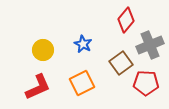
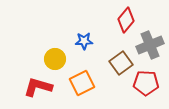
blue star: moved 1 px right, 3 px up; rotated 30 degrees counterclockwise
yellow circle: moved 12 px right, 9 px down
red L-shape: rotated 140 degrees counterclockwise
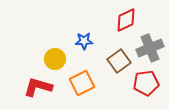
red diamond: rotated 25 degrees clockwise
gray cross: moved 3 px down
brown square: moved 2 px left, 2 px up
red pentagon: rotated 10 degrees counterclockwise
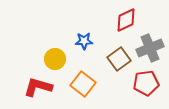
brown square: moved 2 px up
orange square: moved 1 px right, 1 px down; rotated 25 degrees counterclockwise
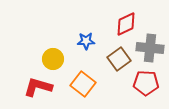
red diamond: moved 4 px down
blue star: moved 2 px right
gray cross: rotated 28 degrees clockwise
yellow circle: moved 2 px left
red pentagon: rotated 10 degrees clockwise
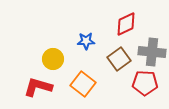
gray cross: moved 2 px right, 4 px down
red pentagon: moved 1 px left
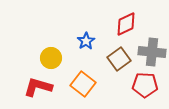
blue star: rotated 30 degrees counterclockwise
yellow circle: moved 2 px left, 1 px up
red pentagon: moved 2 px down
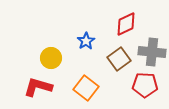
orange square: moved 3 px right, 4 px down
